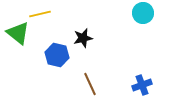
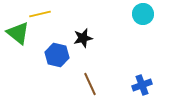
cyan circle: moved 1 px down
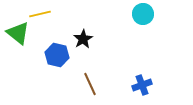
black star: moved 1 px down; rotated 18 degrees counterclockwise
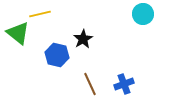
blue cross: moved 18 px left, 1 px up
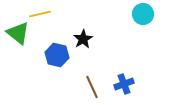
brown line: moved 2 px right, 3 px down
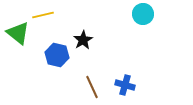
yellow line: moved 3 px right, 1 px down
black star: moved 1 px down
blue cross: moved 1 px right, 1 px down; rotated 36 degrees clockwise
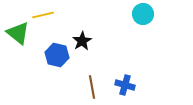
black star: moved 1 px left, 1 px down
brown line: rotated 15 degrees clockwise
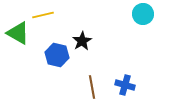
green triangle: rotated 10 degrees counterclockwise
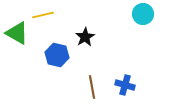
green triangle: moved 1 px left
black star: moved 3 px right, 4 px up
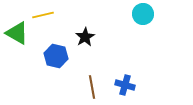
blue hexagon: moved 1 px left, 1 px down
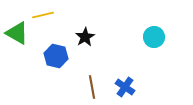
cyan circle: moved 11 px right, 23 px down
blue cross: moved 2 px down; rotated 18 degrees clockwise
